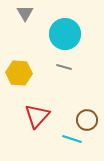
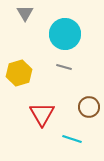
yellow hexagon: rotated 20 degrees counterclockwise
red triangle: moved 5 px right, 2 px up; rotated 12 degrees counterclockwise
brown circle: moved 2 px right, 13 px up
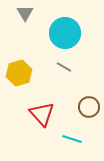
cyan circle: moved 1 px up
gray line: rotated 14 degrees clockwise
red triangle: rotated 12 degrees counterclockwise
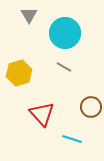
gray triangle: moved 4 px right, 2 px down
brown circle: moved 2 px right
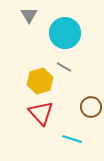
yellow hexagon: moved 21 px right, 8 px down
red triangle: moved 1 px left, 1 px up
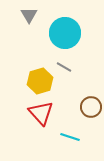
cyan line: moved 2 px left, 2 px up
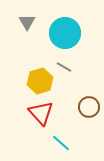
gray triangle: moved 2 px left, 7 px down
brown circle: moved 2 px left
cyan line: moved 9 px left, 6 px down; rotated 24 degrees clockwise
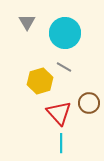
brown circle: moved 4 px up
red triangle: moved 18 px right
cyan line: rotated 48 degrees clockwise
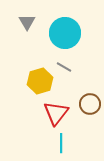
brown circle: moved 1 px right, 1 px down
red triangle: moved 3 px left; rotated 20 degrees clockwise
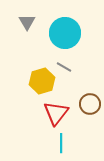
yellow hexagon: moved 2 px right
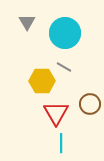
yellow hexagon: rotated 15 degrees clockwise
red triangle: rotated 8 degrees counterclockwise
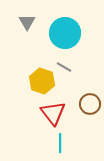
yellow hexagon: rotated 20 degrees clockwise
red triangle: moved 3 px left; rotated 8 degrees counterclockwise
cyan line: moved 1 px left
